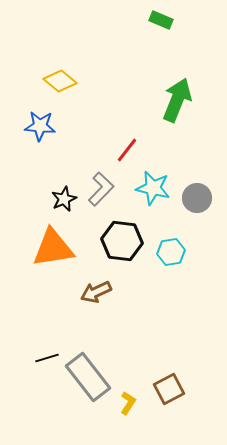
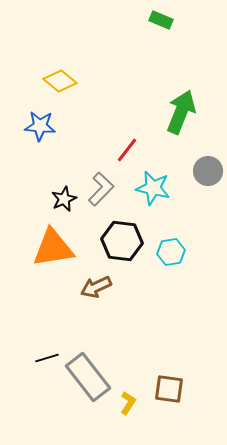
green arrow: moved 4 px right, 12 px down
gray circle: moved 11 px right, 27 px up
brown arrow: moved 5 px up
brown square: rotated 36 degrees clockwise
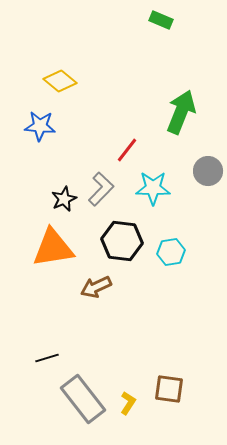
cyan star: rotated 12 degrees counterclockwise
gray rectangle: moved 5 px left, 22 px down
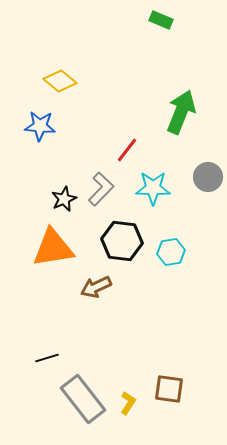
gray circle: moved 6 px down
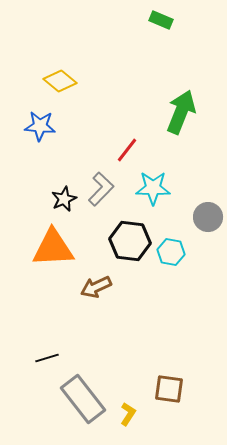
gray circle: moved 40 px down
black hexagon: moved 8 px right
orange triangle: rotated 6 degrees clockwise
cyan hexagon: rotated 20 degrees clockwise
yellow L-shape: moved 11 px down
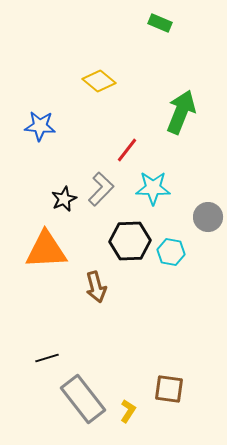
green rectangle: moved 1 px left, 3 px down
yellow diamond: moved 39 px right
black hexagon: rotated 9 degrees counterclockwise
orange triangle: moved 7 px left, 2 px down
brown arrow: rotated 80 degrees counterclockwise
yellow L-shape: moved 3 px up
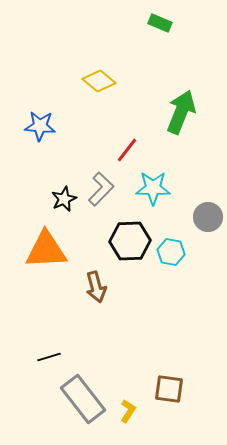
black line: moved 2 px right, 1 px up
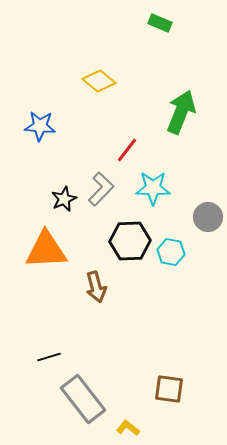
yellow L-shape: moved 17 px down; rotated 85 degrees counterclockwise
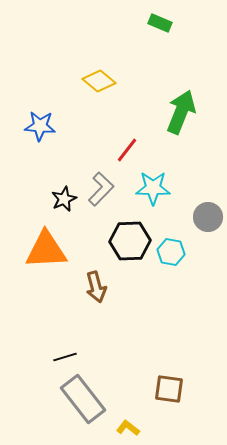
black line: moved 16 px right
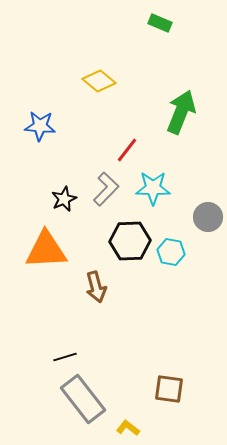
gray L-shape: moved 5 px right
